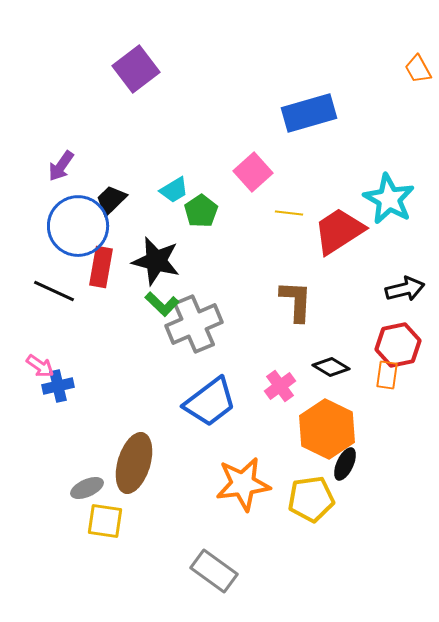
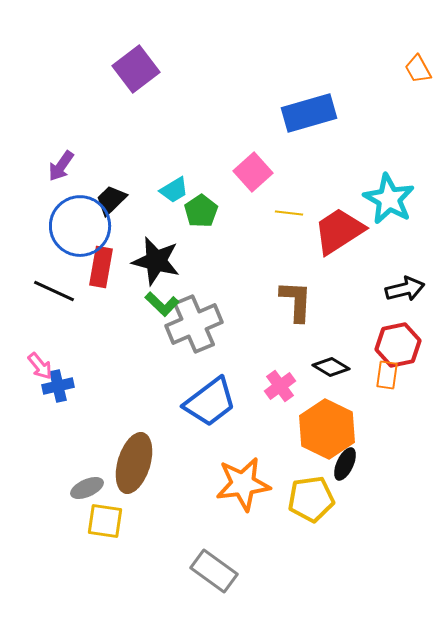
blue circle: moved 2 px right
pink arrow: rotated 16 degrees clockwise
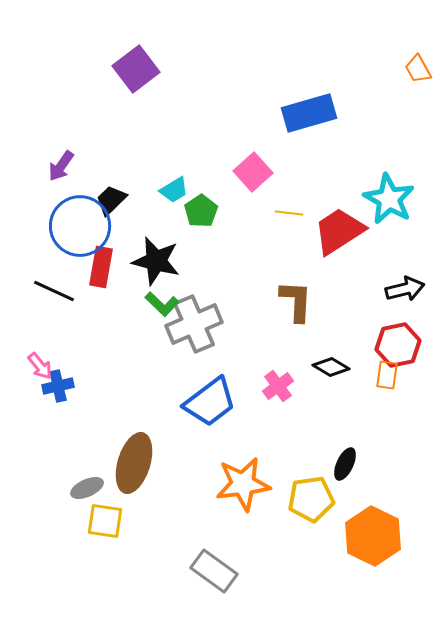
pink cross: moved 2 px left
orange hexagon: moved 46 px right, 107 px down
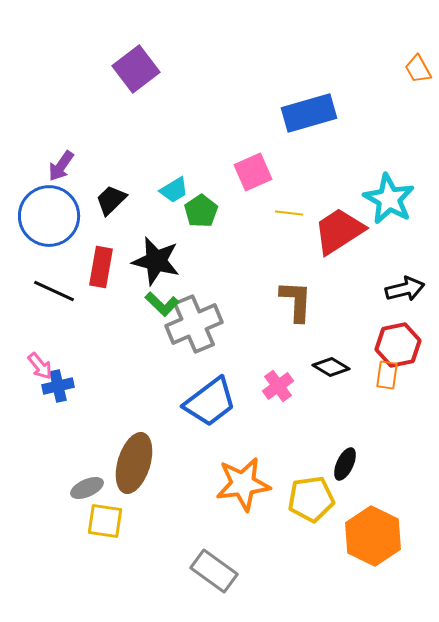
pink square: rotated 18 degrees clockwise
blue circle: moved 31 px left, 10 px up
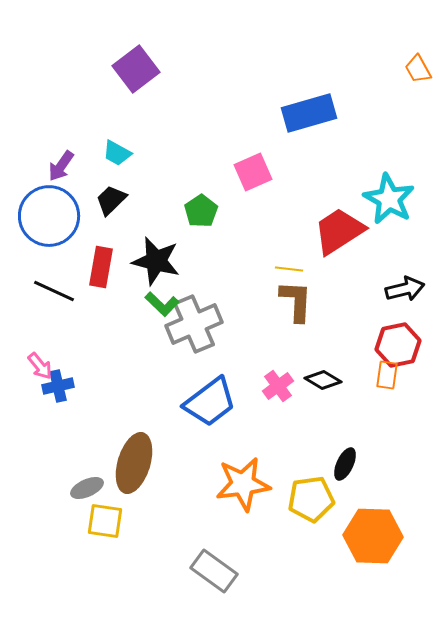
cyan trapezoid: moved 57 px left, 37 px up; rotated 60 degrees clockwise
yellow line: moved 56 px down
black diamond: moved 8 px left, 13 px down
orange hexagon: rotated 24 degrees counterclockwise
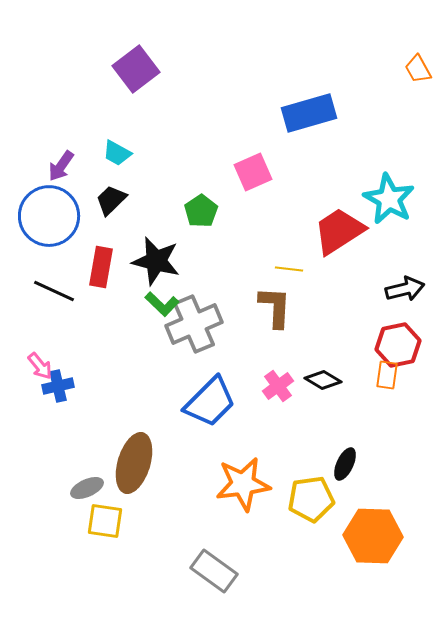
brown L-shape: moved 21 px left, 6 px down
blue trapezoid: rotated 8 degrees counterclockwise
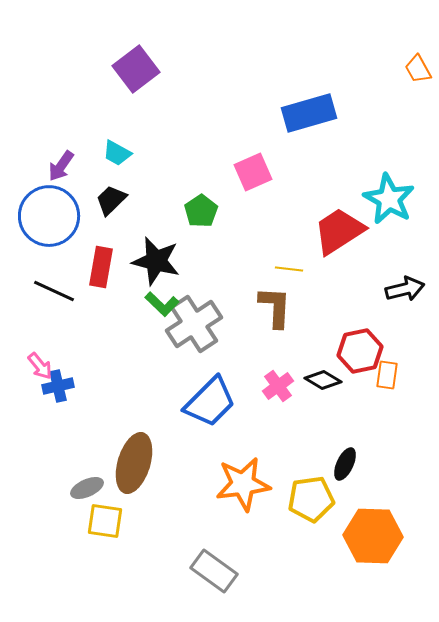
gray cross: rotated 10 degrees counterclockwise
red hexagon: moved 38 px left, 6 px down
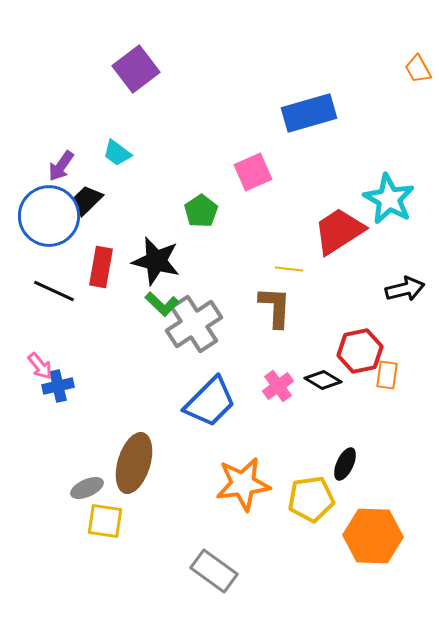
cyan trapezoid: rotated 8 degrees clockwise
black trapezoid: moved 24 px left
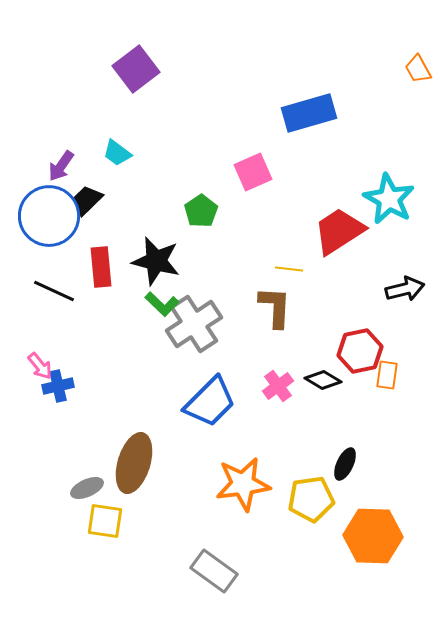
red rectangle: rotated 15 degrees counterclockwise
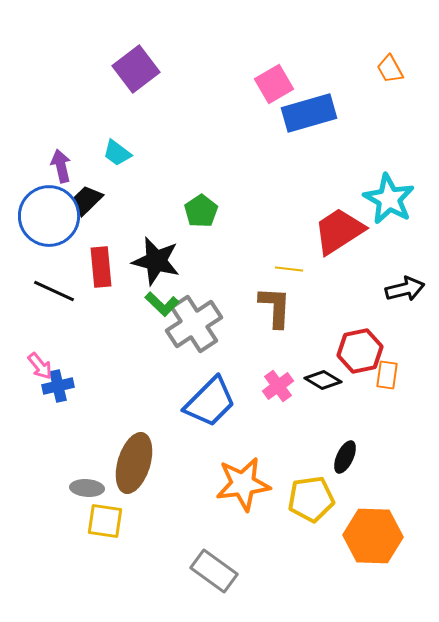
orange trapezoid: moved 28 px left
purple arrow: rotated 132 degrees clockwise
pink square: moved 21 px right, 88 px up; rotated 6 degrees counterclockwise
black ellipse: moved 7 px up
gray ellipse: rotated 28 degrees clockwise
